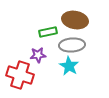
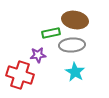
green rectangle: moved 3 px right, 1 px down
cyan star: moved 6 px right, 6 px down
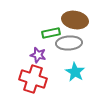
gray ellipse: moved 3 px left, 2 px up
purple star: rotated 21 degrees clockwise
red cross: moved 13 px right, 4 px down
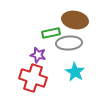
red cross: moved 1 px up
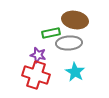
red cross: moved 3 px right, 3 px up
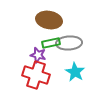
brown ellipse: moved 26 px left
green rectangle: moved 10 px down
